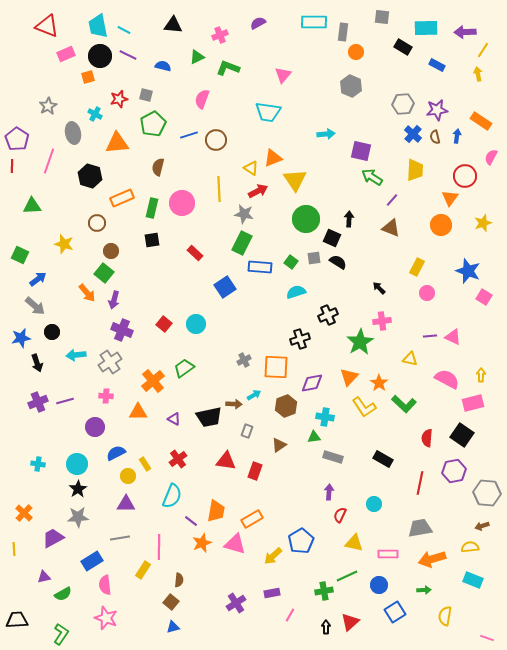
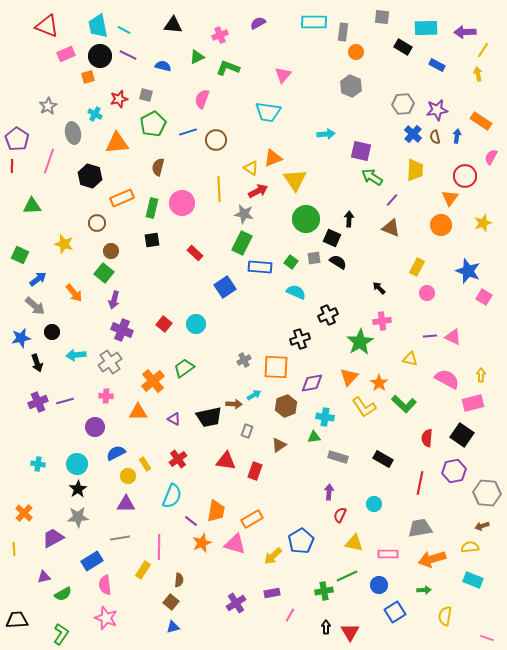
blue line at (189, 135): moved 1 px left, 3 px up
cyan semicircle at (296, 292): rotated 42 degrees clockwise
orange arrow at (87, 293): moved 13 px left
gray rectangle at (333, 457): moved 5 px right
red triangle at (350, 622): moved 10 px down; rotated 18 degrees counterclockwise
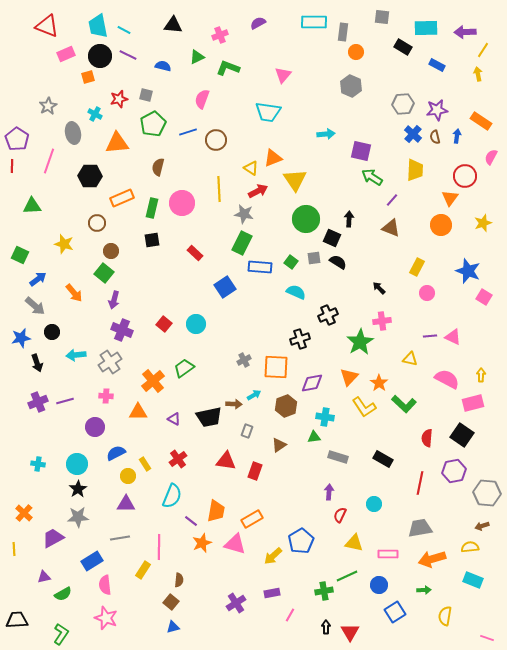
black hexagon at (90, 176): rotated 15 degrees counterclockwise
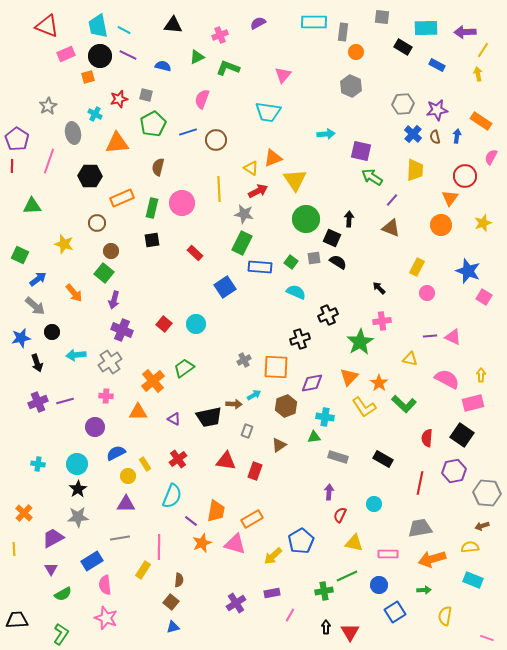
purple triangle at (44, 577): moved 7 px right, 8 px up; rotated 48 degrees counterclockwise
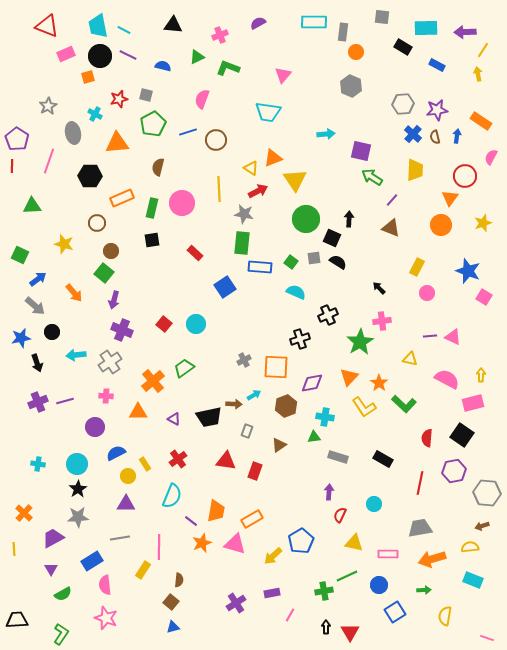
green rectangle at (242, 243): rotated 20 degrees counterclockwise
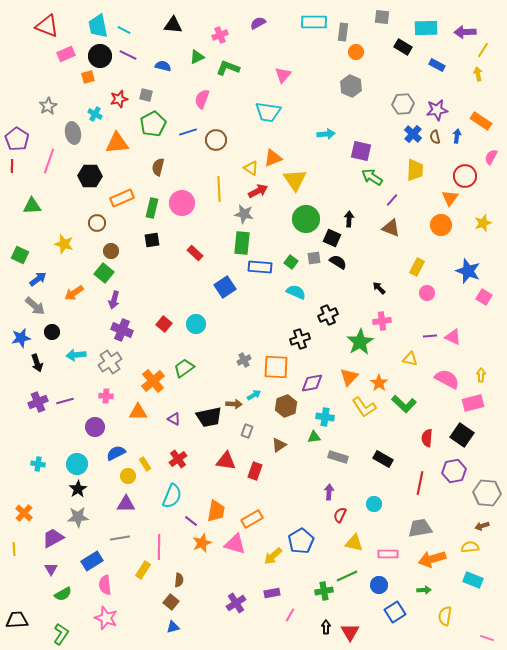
orange arrow at (74, 293): rotated 96 degrees clockwise
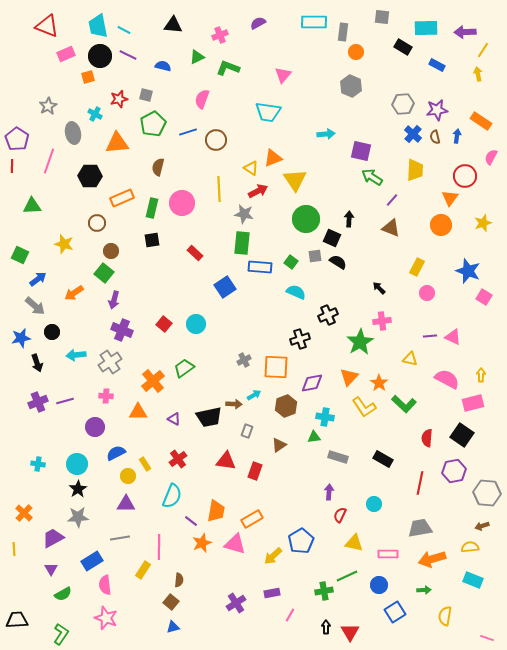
gray square at (314, 258): moved 1 px right, 2 px up
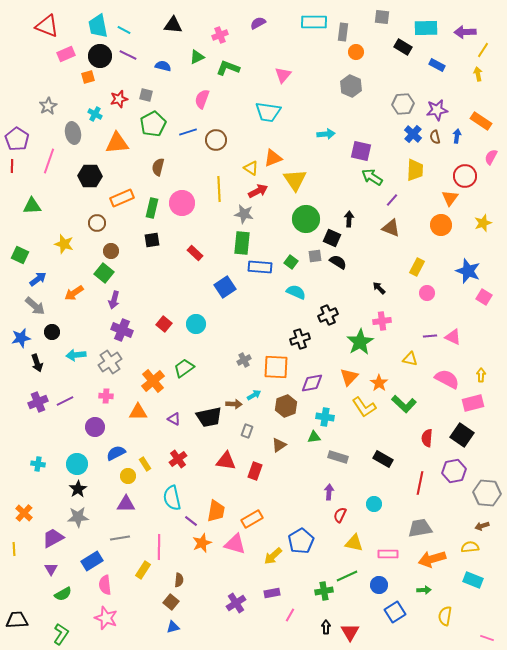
purple line at (65, 401): rotated 12 degrees counterclockwise
cyan semicircle at (172, 496): moved 2 px down; rotated 145 degrees clockwise
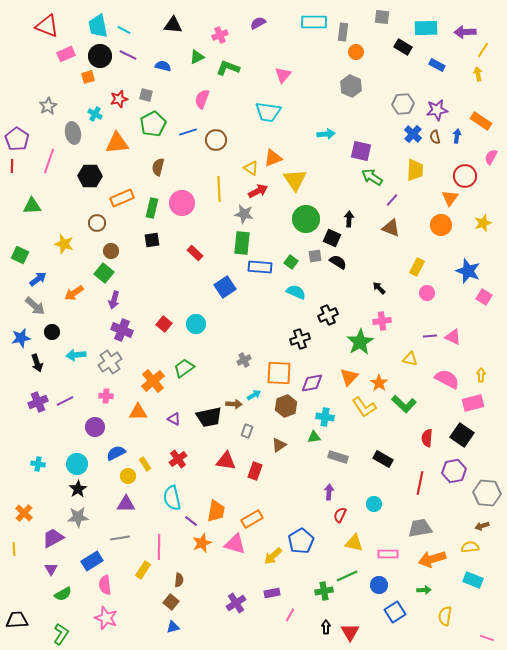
orange square at (276, 367): moved 3 px right, 6 px down
